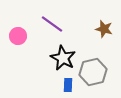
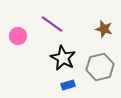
gray hexagon: moved 7 px right, 5 px up
blue rectangle: rotated 72 degrees clockwise
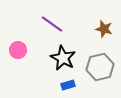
pink circle: moved 14 px down
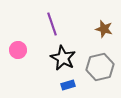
purple line: rotated 35 degrees clockwise
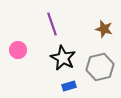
blue rectangle: moved 1 px right, 1 px down
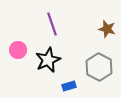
brown star: moved 3 px right
black star: moved 15 px left, 2 px down; rotated 20 degrees clockwise
gray hexagon: moved 1 px left; rotated 20 degrees counterclockwise
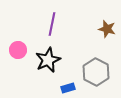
purple line: rotated 30 degrees clockwise
gray hexagon: moved 3 px left, 5 px down
blue rectangle: moved 1 px left, 2 px down
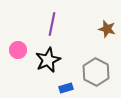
blue rectangle: moved 2 px left
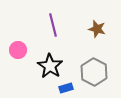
purple line: moved 1 px right, 1 px down; rotated 25 degrees counterclockwise
brown star: moved 10 px left
black star: moved 2 px right, 6 px down; rotated 15 degrees counterclockwise
gray hexagon: moved 2 px left
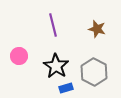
pink circle: moved 1 px right, 6 px down
black star: moved 6 px right
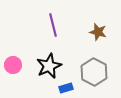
brown star: moved 1 px right, 3 px down
pink circle: moved 6 px left, 9 px down
black star: moved 7 px left; rotated 15 degrees clockwise
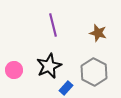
brown star: moved 1 px down
pink circle: moved 1 px right, 5 px down
blue rectangle: rotated 32 degrees counterclockwise
